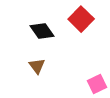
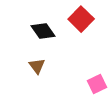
black diamond: moved 1 px right
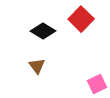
black diamond: rotated 25 degrees counterclockwise
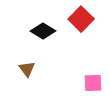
brown triangle: moved 10 px left, 3 px down
pink square: moved 4 px left, 1 px up; rotated 24 degrees clockwise
